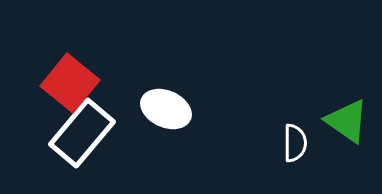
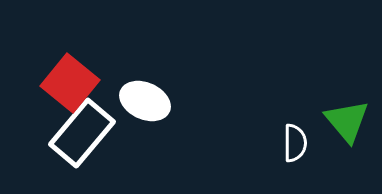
white ellipse: moved 21 px left, 8 px up
green triangle: rotated 15 degrees clockwise
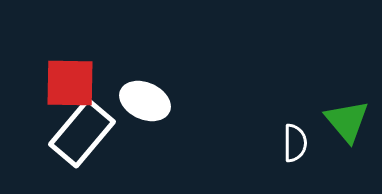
red square: rotated 38 degrees counterclockwise
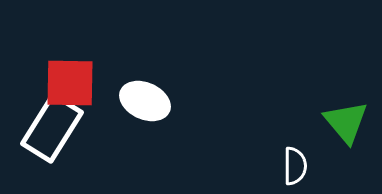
green triangle: moved 1 px left, 1 px down
white rectangle: moved 30 px left, 5 px up; rotated 8 degrees counterclockwise
white semicircle: moved 23 px down
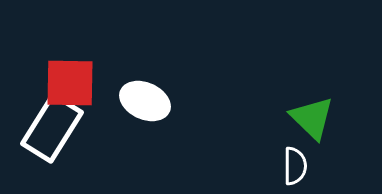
green triangle: moved 34 px left, 4 px up; rotated 6 degrees counterclockwise
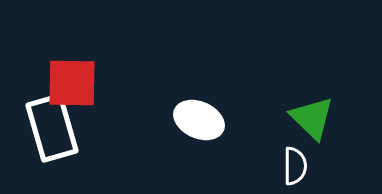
red square: moved 2 px right
white ellipse: moved 54 px right, 19 px down
white rectangle: rotated 48 degrees counterclockwise
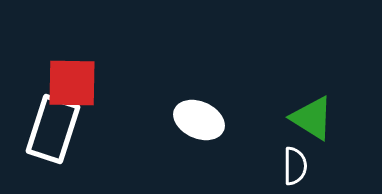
green triangle: rotated 12 degrees counterclockwise
white rectangle: moved 1 px right, 1 px down; rotated 34 degrees clockwise
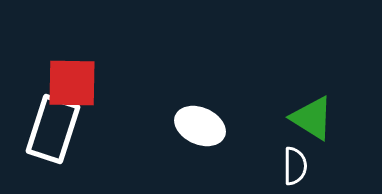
white ellipse: moved 1 px right, 6 px down
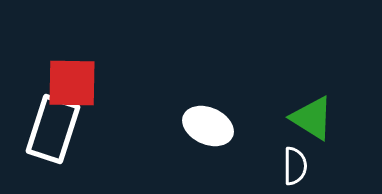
white ellipse: moved 8 px right
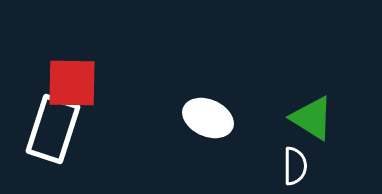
white ellipse: moved 8 px up
